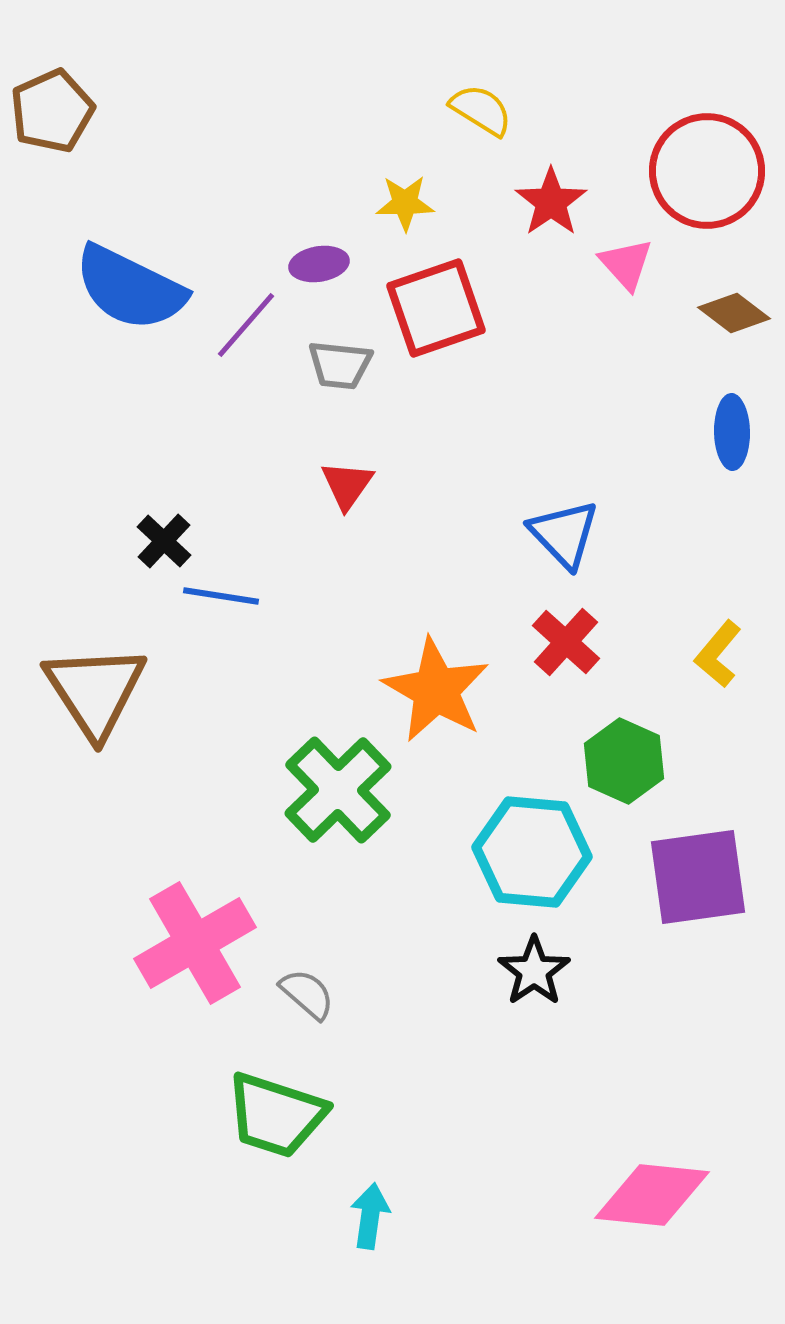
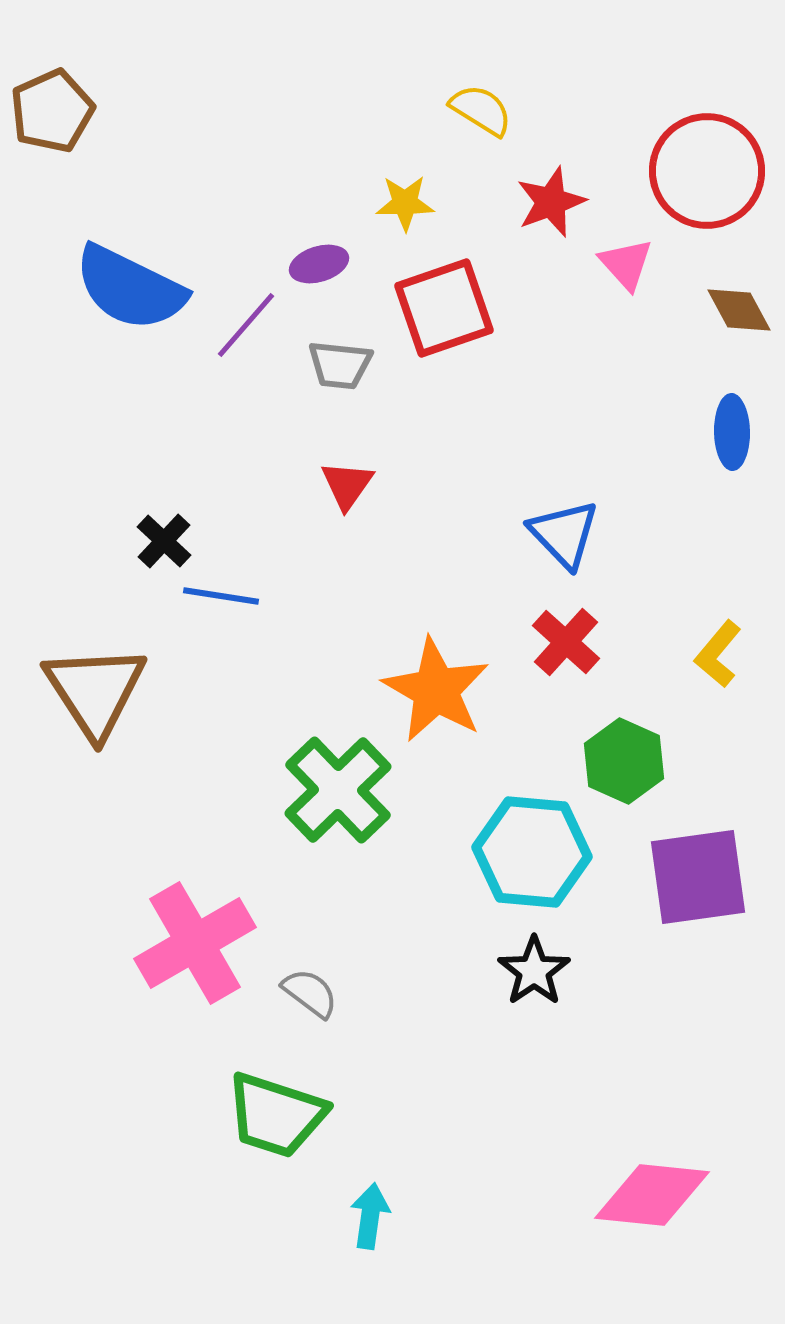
red star: rotated 14 degrees clockwise
purple ellipse: rotated 8 degrees counterclockwise
red square: moved 8 px right
brown diamond: moved 5 px right, 3 px up; rotated 24 degrees clockwise
gray semicircle: moved 3 px right, 1 px up; rotated 4 degrees counterclockwise
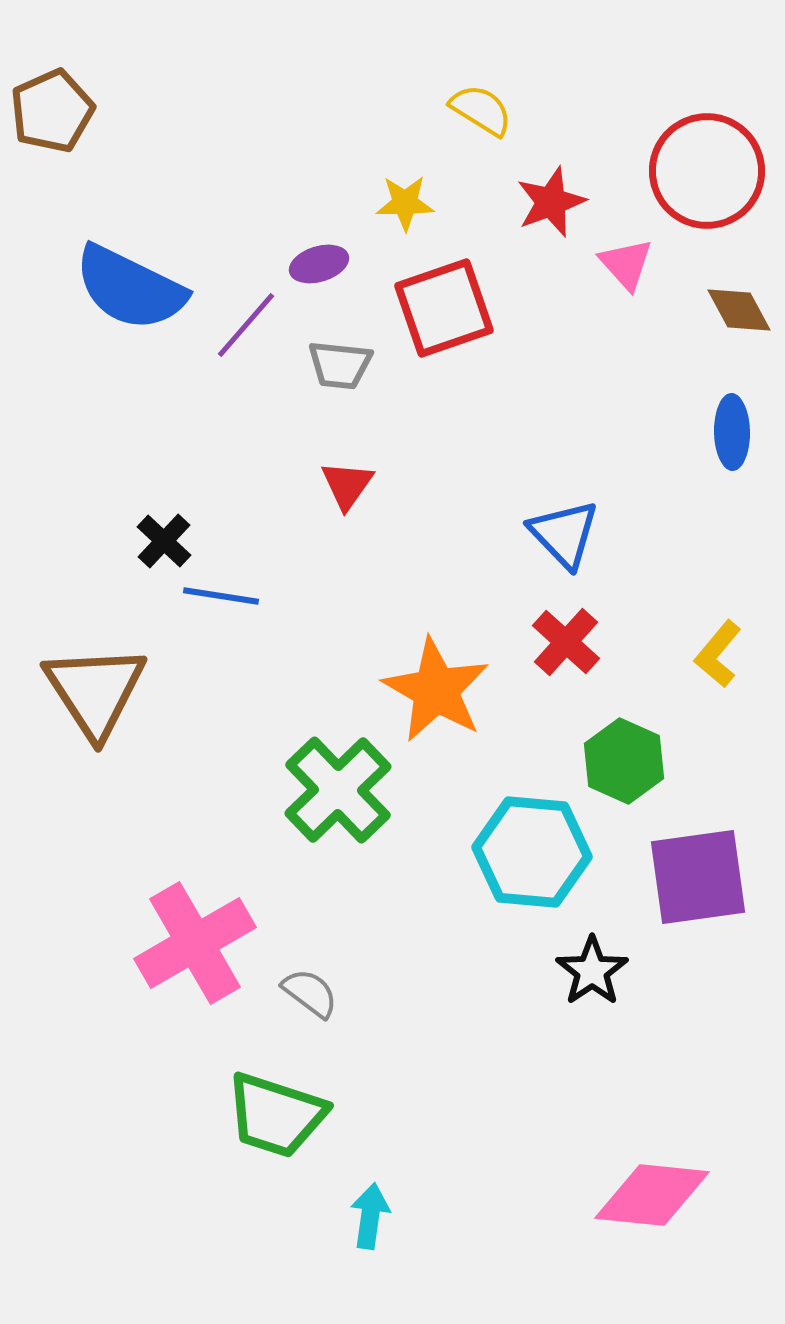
black star: moved 58 px right
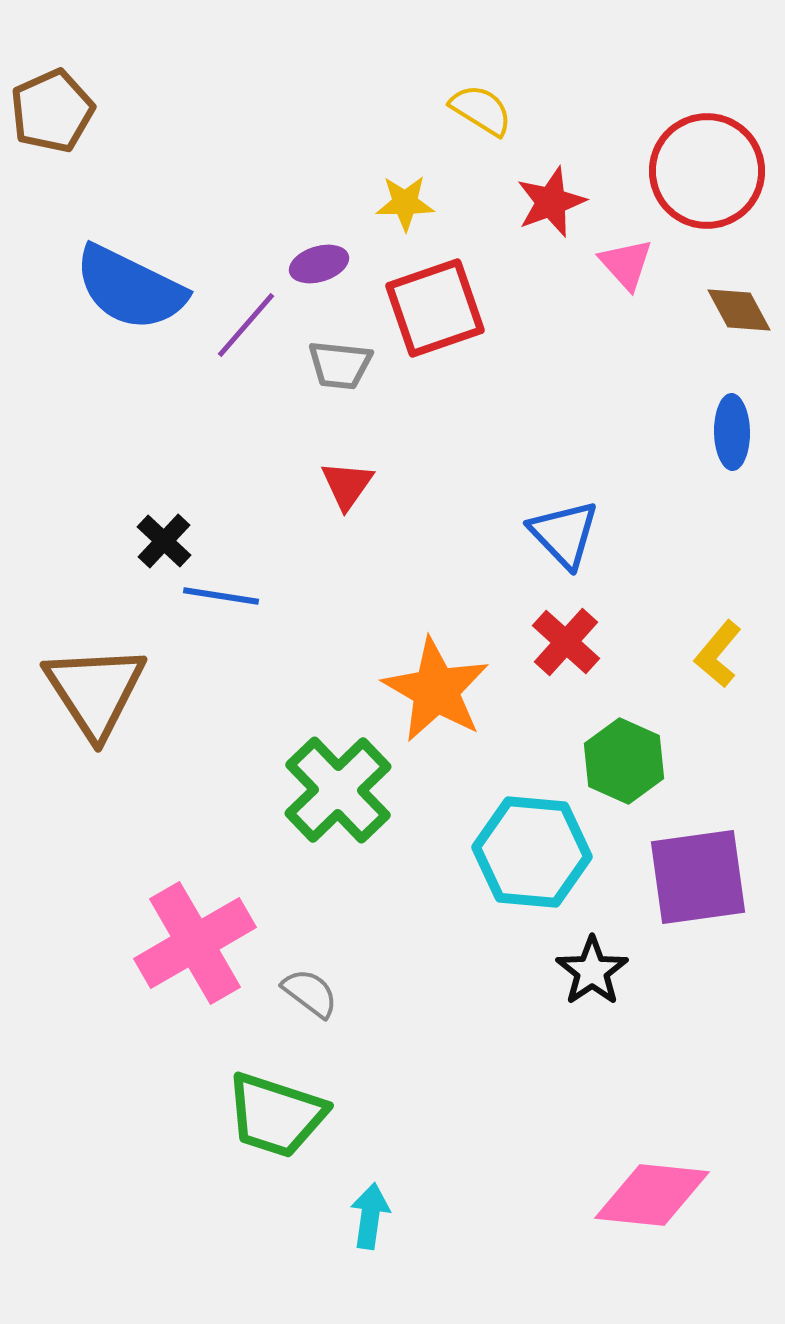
red square: moved 9 px left
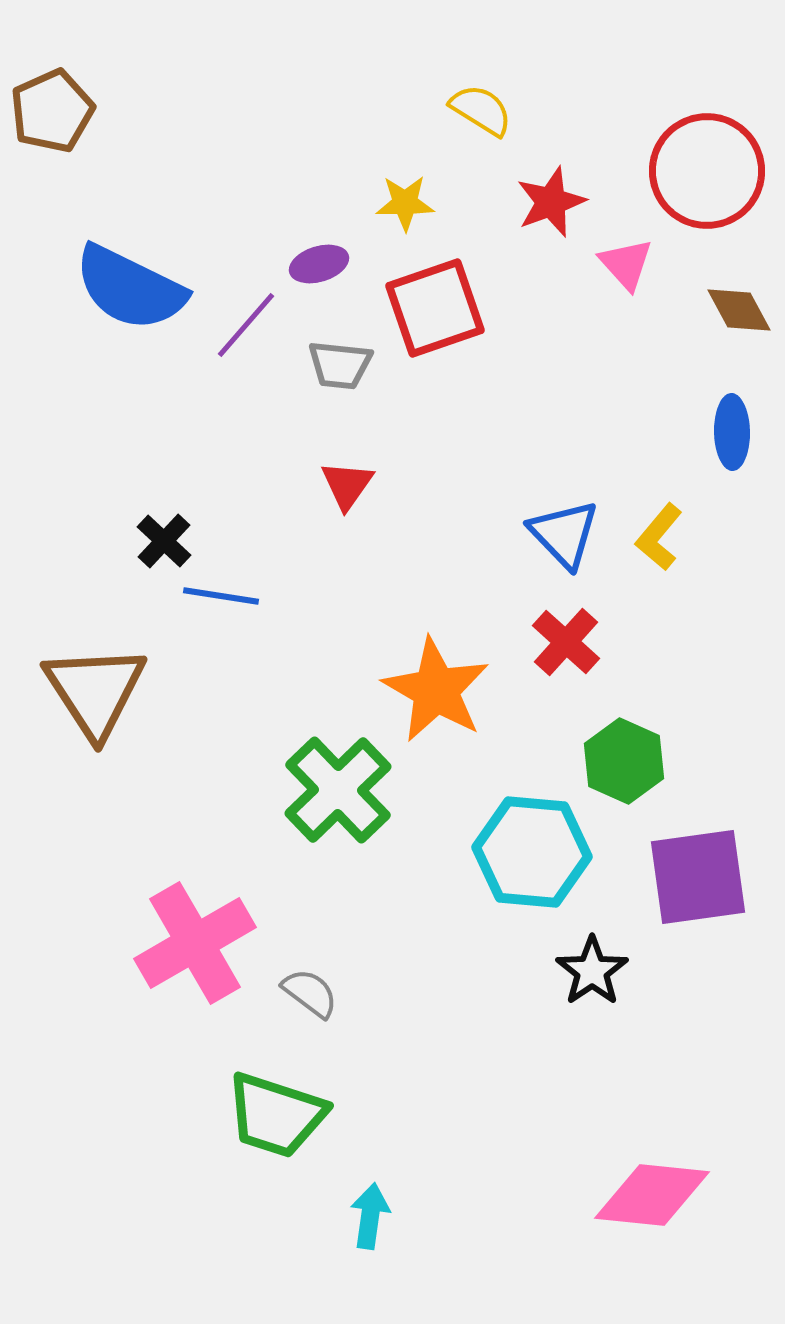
yellow L-shape: moved 59 px left, 117 px up
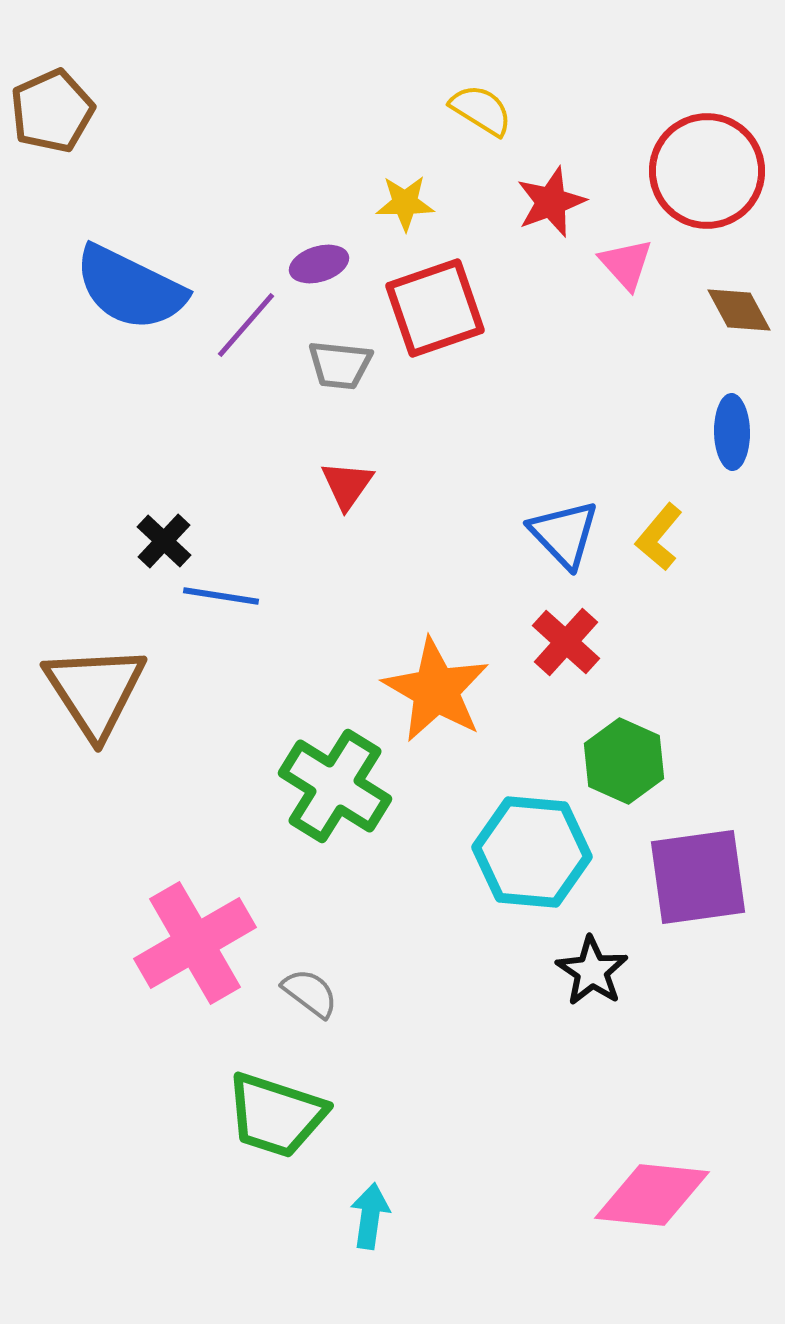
green cross: moved 3 px left, 4 px up; rotated 14 degrees counterclockwise
black star: rotated 4 degrees counterclockwise
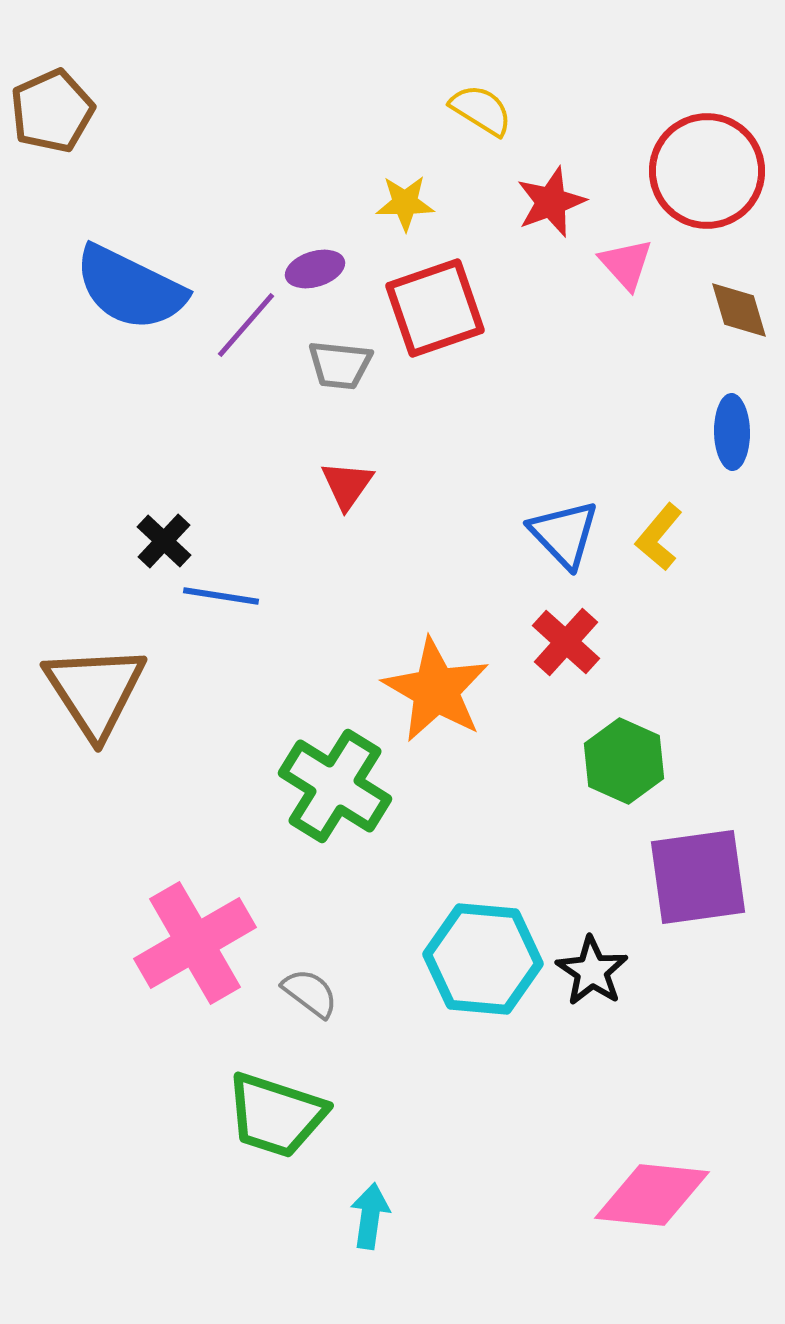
purple ellipse: moved 4 px left, 5 px down
brown diamond: rotated 12 degrees clockwise
cyan hexagon: moved 49 px left, 107 px down
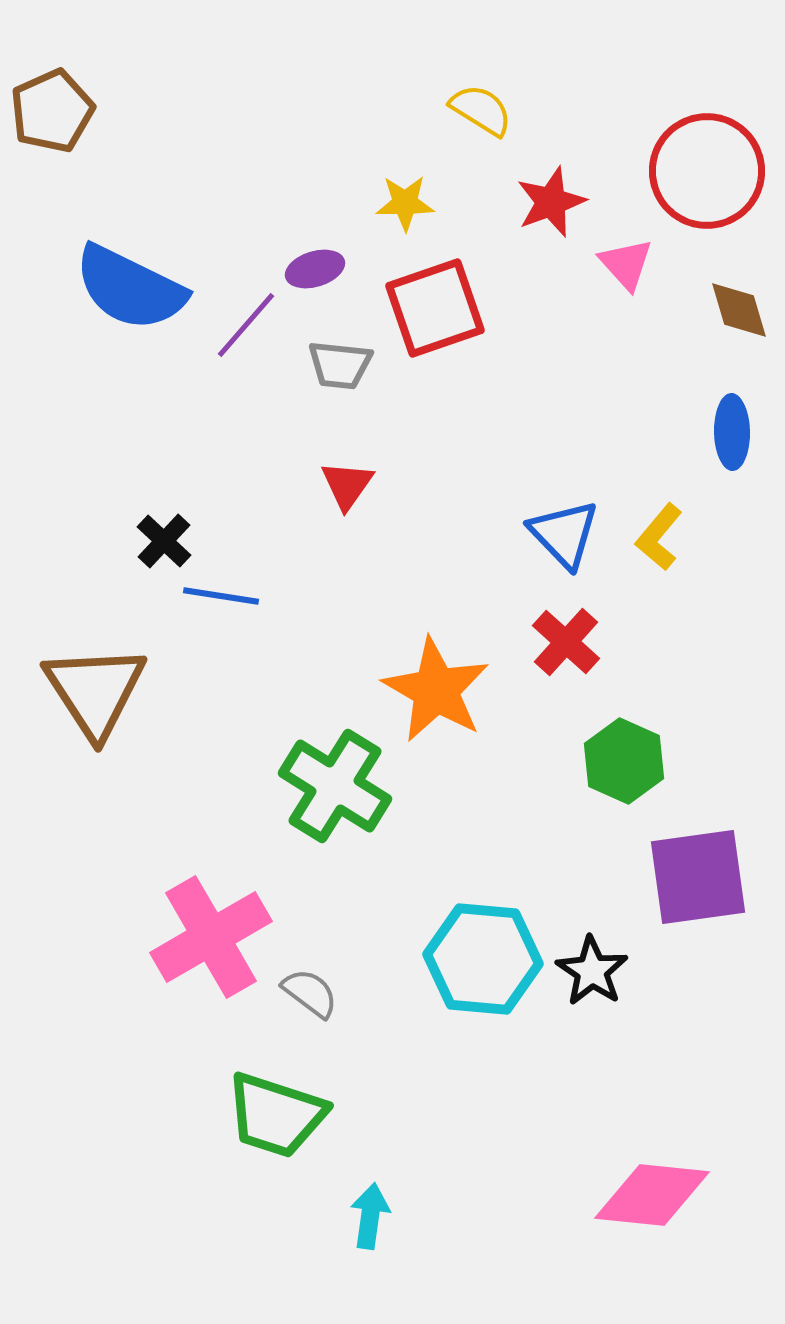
pink cross: moved 16 px right, 6 px up
